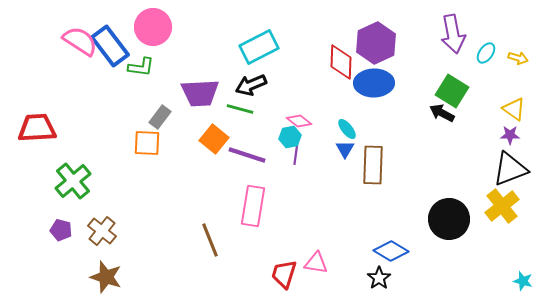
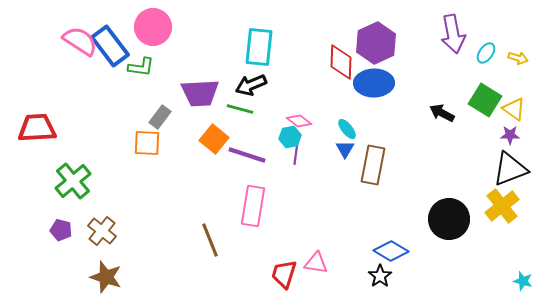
cyan rectangle at (259, 47): rotated 57 degrees counterclockwise
green square at (452, 91): moved 33 px right, 9 px down
brown rectangle at (373, 165): rotated 9 degrees clockwise
black star at (379, 278): moved 1 px right, 2 px up
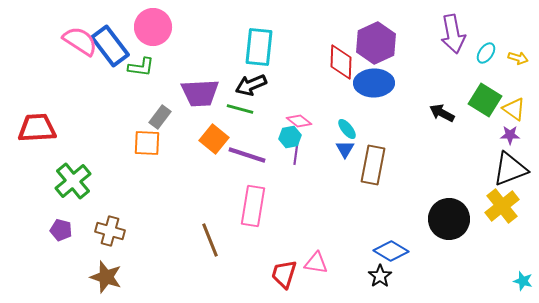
brown cross at (102, 231): moved 8 px right; rotated 24 degrees counterclockwise
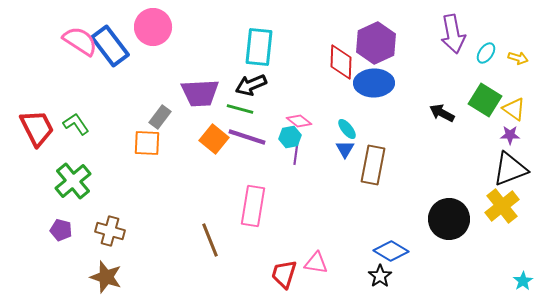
green L-shape at (141, 67): moved 65 px left, 57 px down; rotated 132 degrees counterclockwise
red trapezoid at (37, 128): rotated 66 degrees clockwise
purple line at (247, 155): moved 18 px up
cyan star at (523, 281): rotated 24 degrees clockwise
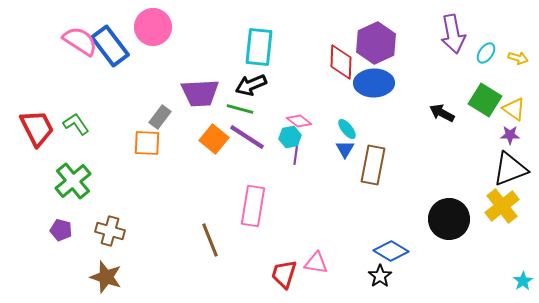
purple line at (247, 137): rotated 15 degrees clockwise
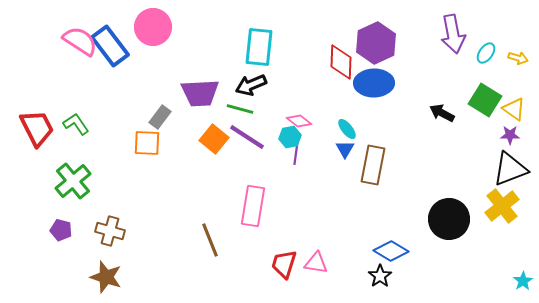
red trapezoid at (284, 274): moved 10 px up
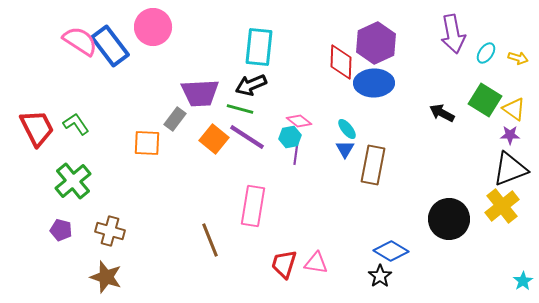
gray rectangle at (160, 117): moved 15 px right, 2 px down
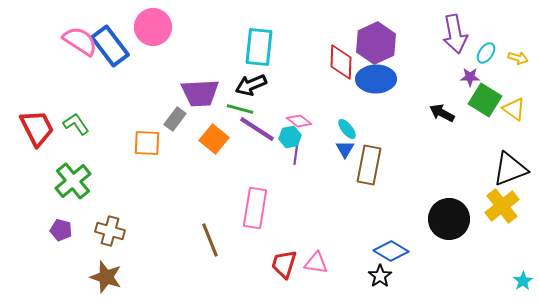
purple arrow at (453, 34): moved 2 px right
blue ellipse at (374, 83): moved 2 px right, 4 px up
purple star at (510, 135): moved 40 px left, 58 px up
purple line at (247, 137): moved 10 px right, 8 px up
brown rectangle at (373, 165): moved 4 px left
pink rectangle at (253, 206): moved 2 px right, 2 px down
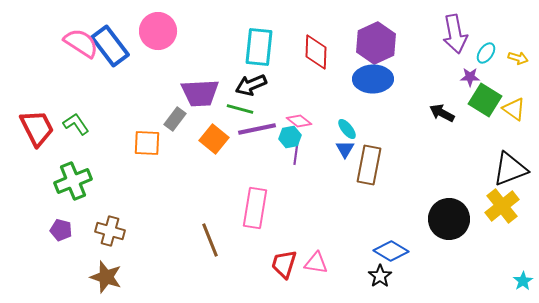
pink circle at (153, 27): moved 5 px right, 4 px down
pink semicircle at (80, 41): moved 1 px right, 2 px down
red diamond at (341, 62): moved 25 px left, 10 px up
blue ellipse at (376, 79): moved 3 px left
purple line at (257, 129): rotated 45 degrees counterclockwise
green cross at (73, 181): rotated 18 degrees clockwise
